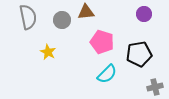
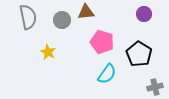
black pentagon: rotated 30 degrees counterclockwise
cyan semicircle: rotated 10 degrees counterclockwise
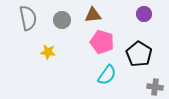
brown triangle: moved 7 px right, 3 px down
gray semicircle: moved 1 px down
yellow star: rotated 21 degrees counterclockwise
cyan semicircle: moved 1 px down
gray cross: rotated 21 degrees clockwise
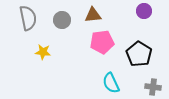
purple circle: moved 3 px up
pink pentagon: rotated 25 degrees counterclockwise
yellow star: moved 5 px left
cyan semicircle: moved 4 px right, 8 px down; rotated 120 degrees clockwise
gray cross: moved 2 px left
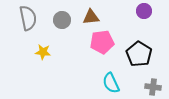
brown triangle: moved 2 px left, 2 px down
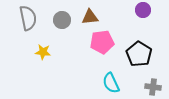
purple circle: moved 1 px left, 1 px up
brown triangle: moved 1 px left
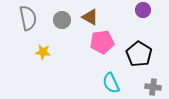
brown triangle: rotated 36 degrees clockwise
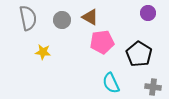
purple circle: moved 5 px right, 3 px down
